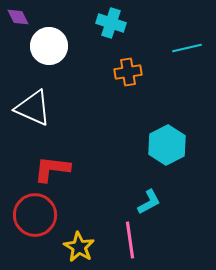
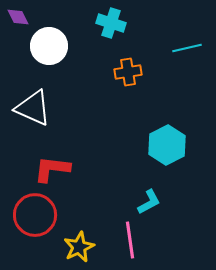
yellow star: rotated 16 degrees clockwise
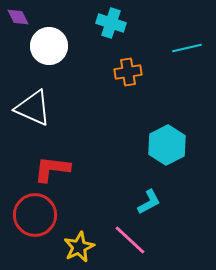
pink line: rotated 39 degrees counterclockwise
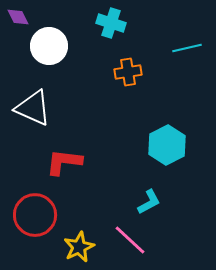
red L-shape: moved 12 px right, 7 px up
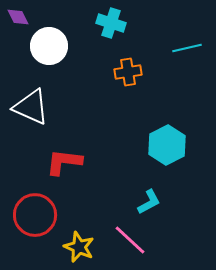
white triangle: moved 2 px left, 1 px up
yellow star: rotated 24 degrees counterclockwise
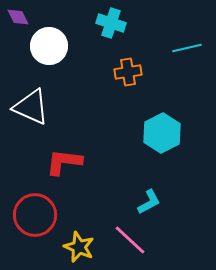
cyan hexagon: moved 5 px left, 12 px up
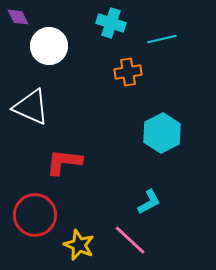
cyan line: moved 25 px left, 9 px up
yellow star: moved 2 px up
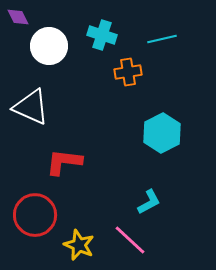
cyan cross: moved 9 px left, 12 px down
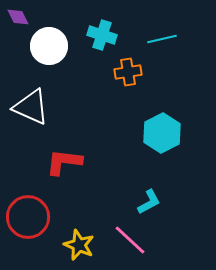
red circle: moved 7 px left, 2 px down
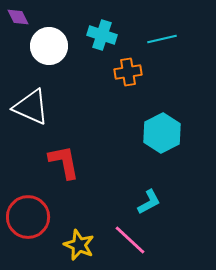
red L-shape: rotated 72 degrees clockwise
